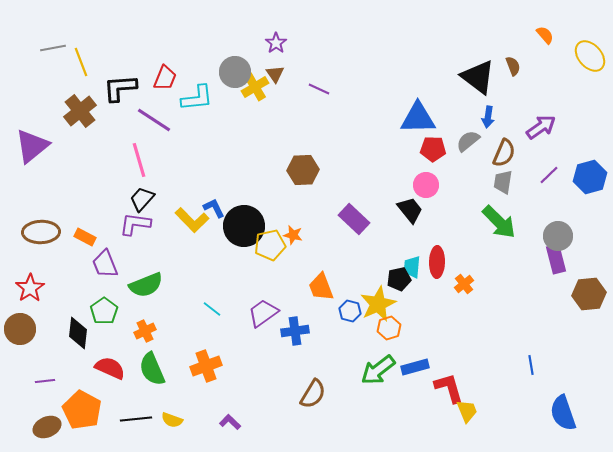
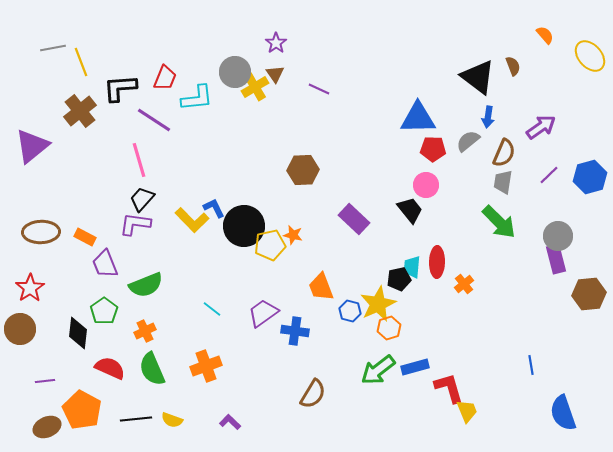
blue cross at (295, 331): rotated 16 degrees clockwise
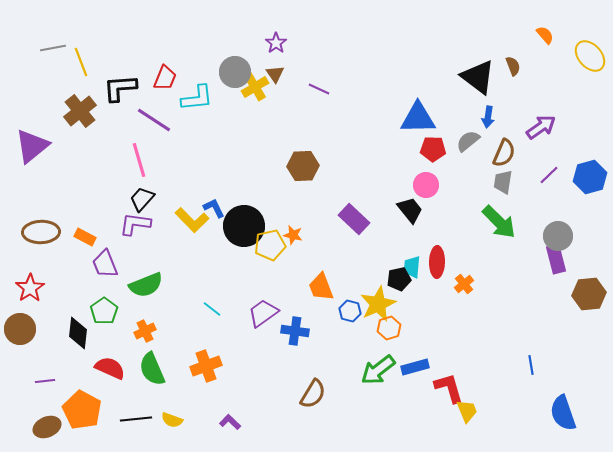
brown hexagon at (303, 170): moved 4 px up
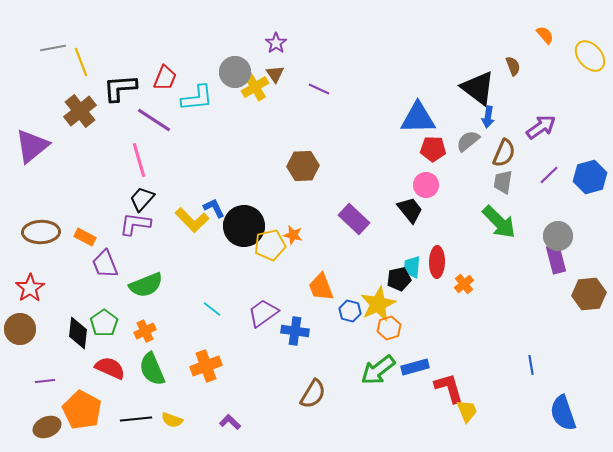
black triangle at (478, 77): moved 11 px down
green pentagon at (104, 311): moved 12 px down
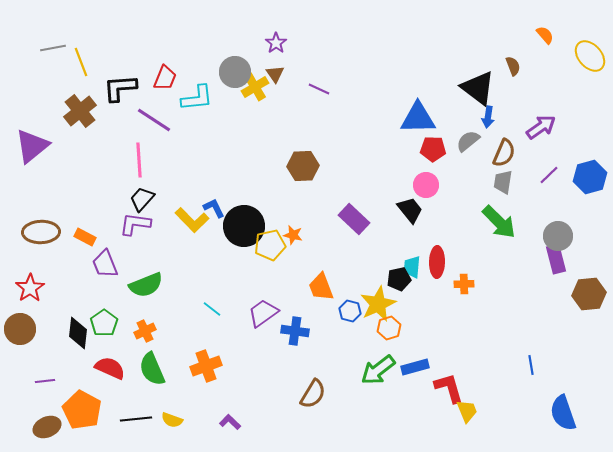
pink line at (139, 160): rotated 12 degrees clockwise
orange cross at (464, 284): rotated 36 degrees clockwise
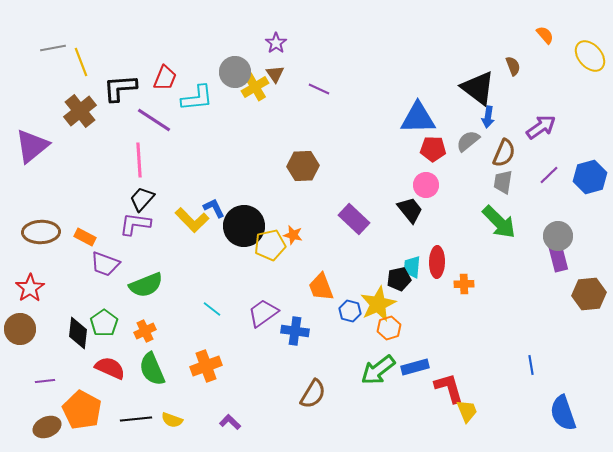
purple rectangle at (556, 259): moved 2 px right, 2 px up
purple trapezoid at (105, 264): rotated 48 degrees counterclockwise
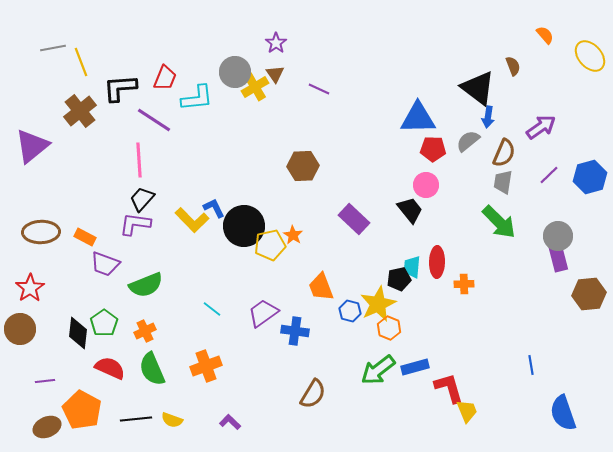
orange star at (293, 235): rotated 18 degrees clockwise
orange hexagon at (389, 328): rotated 20 degrees counterclockwise
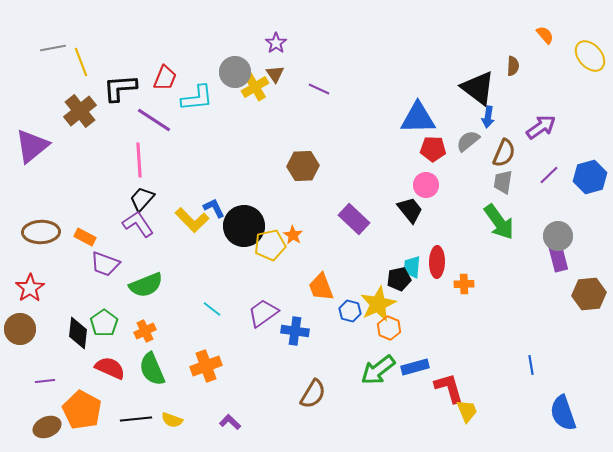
brown semicircle at (513, 66): rotated 24 degrees clockwise
green arrow at (499, 222): rotated 9 degrees clockwise
purple L-shape at (135, 224): moved 3 px right; rotated 48 degrees clockwise
